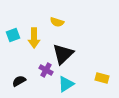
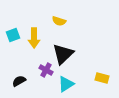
yellow semicircle: moved 2 px right, 1 px up
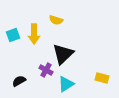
yellow semicircle: moved 3 px left, 1 px up
yellow arrow: moved 4 px up
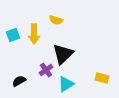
purple cross: rotated 24 degrees clockwise
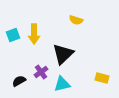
yellow semicircle: moved 20 px right
purple cross: moved 5 px left, 2 px down
cyan triangle: moved 4 px left; rotated 18 degrees clockwise
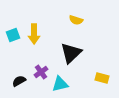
black triangle: moved 8 px right, 1 px up
cyan triangle: moved 2 px left
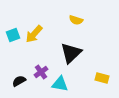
yellow arrow: rotated 42 degrees clockwise
cyan triangle: rotated 24 degrees clockwise
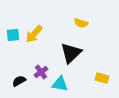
yellow semicircle: moved 5 px right, 3 px down
cyan square: rotated 16 degrees clockwise
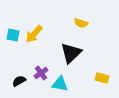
cyan square: rotated 16 degrees clockwise
purple cross: moved 1 px down
